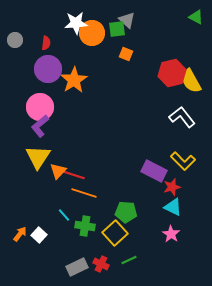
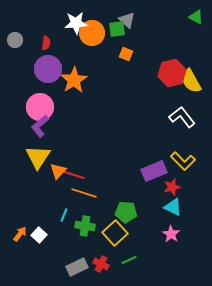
purple rectangle: rotated 50 degrees counterclockwise
cyan line: rotated 64 degrees clockwise
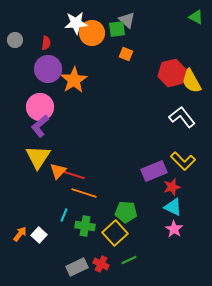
pink star: moved 3 px right, 5 px up
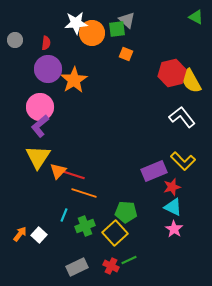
green cross: rotated 30 degrees counterclockwise
red cross: moved 10 px right, 2 px down
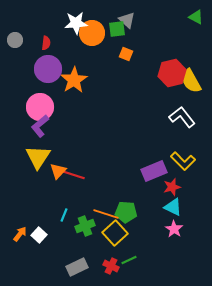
orange line: moved 22 px right, 21 px down
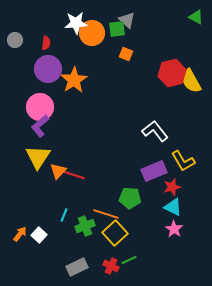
white L-shape: moved 27 px left, 14 px down
yellow L-shape: rotated 15 degrees clockwise
green pentagon: moved 4 px right, 14 px up
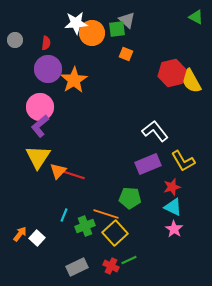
purple rectangle: moved 6 px left, 7 px up
white square: moved 2 px left, 3 px down
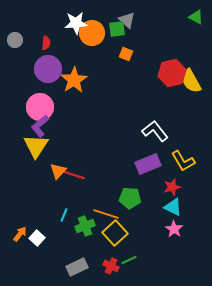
yellow triangle: moved 2 px left, 11 px up
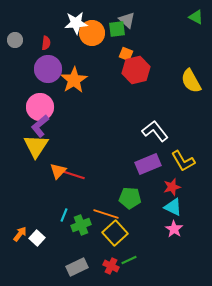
red hexagon: moved 36 px left, 3 px up
green cross: moved 4 px left, 1 px up
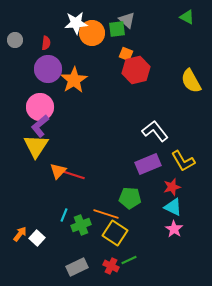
green triangle: moved 9 px left
yellow square: rotated 15 degrees counterclockwise
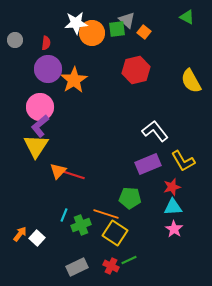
orange square: moved 18 px right, 22 px up; rotated 16 degrees clockwise
cyan triangle: rotated 30 degrees counterclockwise
